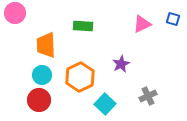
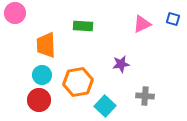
purple star: rotated 18 degrees clockwise
orange hexagon: moved 2 px left, 5 px down; rotated 16 degrees clockwise
gray cross: moved 3 px left; rotated 30 degrees clockwise
cyan square: moved 2 px down
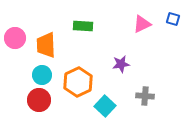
pink circle: moved 25 px down
orange hexagon: rotated 16 degrees counterclockwise
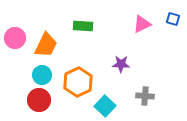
orange trapezoid: rotated 152 degrees counterclockwise
purple star: rotated 12 degrees clockwise
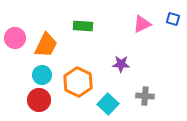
orange hexagon: rotated 8 degrees counterclockwise
cyan square: moved 3 px right, 2 px up
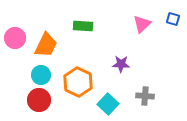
pink triangle: rotated 18 degrees counterclockwise
cyan circle: moved 1 px left
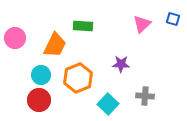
orange trapezoid: moved 9 px right
orange hexagon: moved 4 px up; rotated 12 degrees clockwise
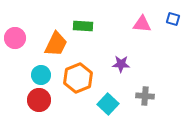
pink triangle: rotated 48 degrees clockwise
orange trapezoid: moved 1 px right, 1 px up
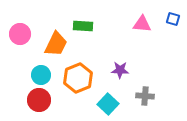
pink circle: moved 5 px right, 4 px up
purple star: moved 1 px left, 6 px down
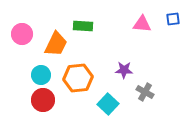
blue square: rotated 24 degrees counterclockwise
pink circle: moved 2 px right
purple star: moved 4 px right
orange hexagon: rotated 16 degrees clockwise
gray cross: moved 4 px up; rotated 24 degrees clockwise
red circle: moved 4 px right
